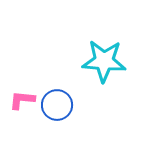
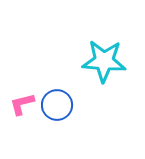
pink L-shape: moved 4 px down; rotated 20 degrees counterclockwise
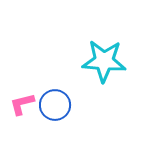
blue circle: moved 2 px left
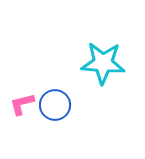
cyan star: moved 1 px left, 2 px down
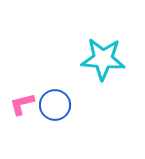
cyan star: moved 4 px up
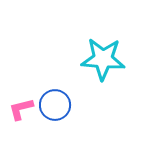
pink L-shape: moved 1 px left, 5 px down
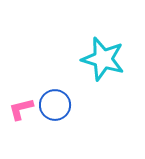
cyan star: rotated 12 degrees clockwise
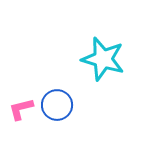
blue circle: moved 2 px right
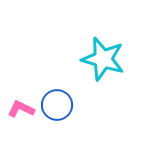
pink L-shape: rotated 40 degrees clockwise
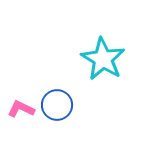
cyan star: rotated 15 degrees clockwise
